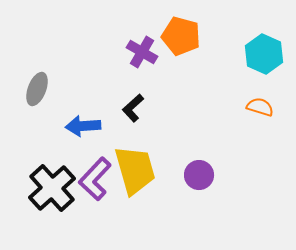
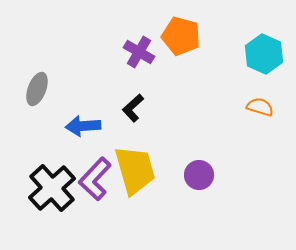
purple cross: moved 3 px left
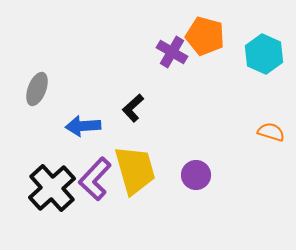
orange pentagon: moved 24 px right
purple cross: moved 33 px right
orange semicircle: moved 11 px right, 25 px down
purple circle: moved 3 px left
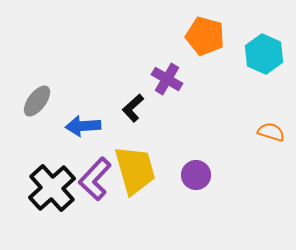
purple cross: moved 5 px left, 27 px down
gray ellipse: moved 12 px down; rotated 16 degrees clockwise
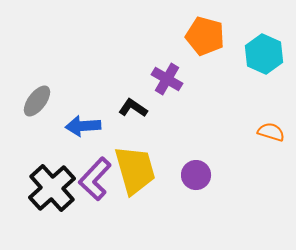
black L-shape: rotated 76 degrees clockwise
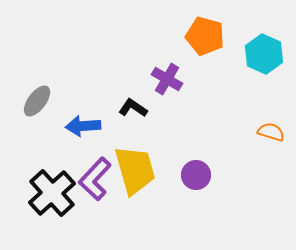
black cross: moved 5 px down
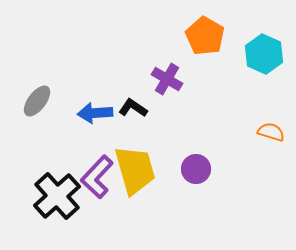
orange pentagon: rotated 15 degrees clockwise
blue arrow: moved 12 px right, 13 px up
purple circle: moved 6 px up
purple L-shape: moved 2 px right, 2 px up
black cross: moved 5 px right, 3 px down
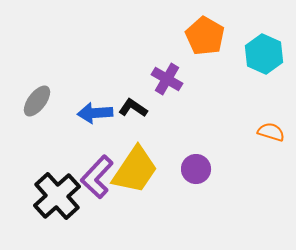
yellow trapezoid: rotated 50 degrees clockwise
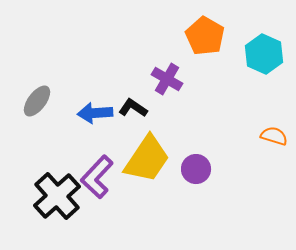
orange semicircle: moved 3 px right, 4 px down
yellow trapezoid: moved 12 px right, 11 px up
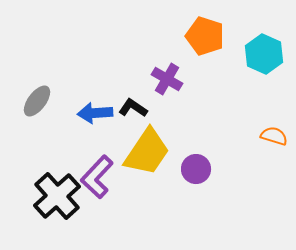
orange pentagon: rotated 12 degrees counterclockwise
yellow trapezoid: moved 7 px up
